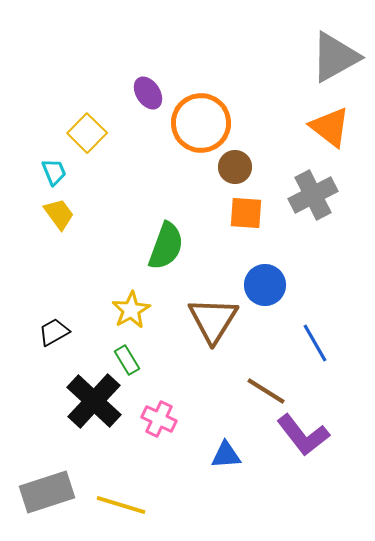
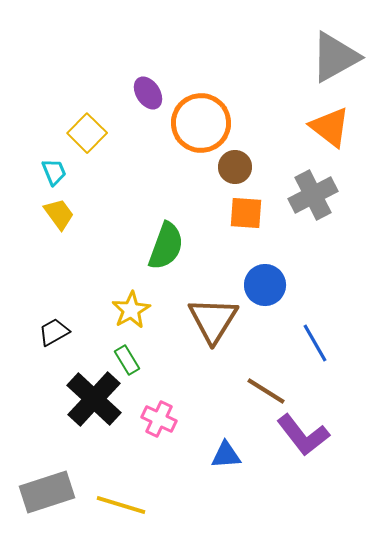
black cross: moved 2 px up
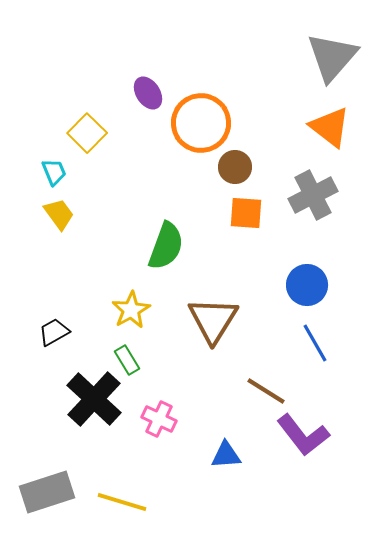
gray triangle: moved 3 px left; rotated 20 degrees counterclockwise
blue circle: moved 42 px right
yellow line: moved 1 px right, 3 px up
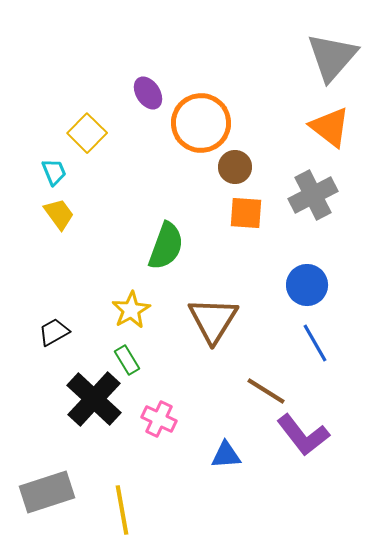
yellow line: moved 8 px down; rotated 63 degrees clockwise
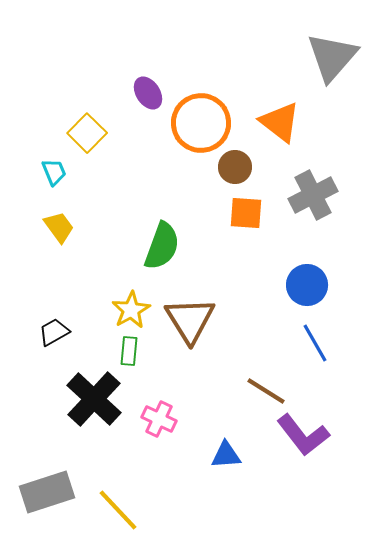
orange triangle: moved 50 px left, 5 px up
yellow trapezoid: moved 13 px down
green semicircle: moved 4 px left
brown triangle: moved 23 px left; rotated 4 degrees counterclockwise
green rectangle: moved 2 px right, 9 px up; rotated 36 degrees clockwise
yellow line: moved 4 px left; rotated 33 degrees counterclockwise
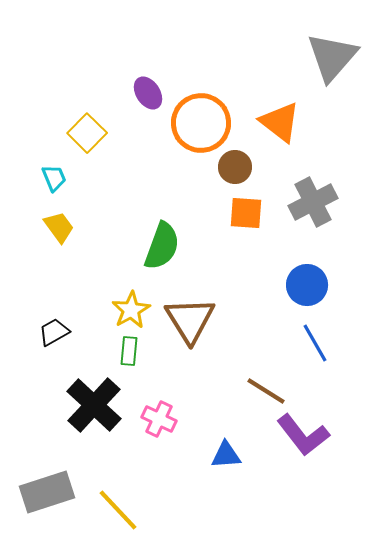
cyan trapezoid: moved 6 px down
gray cross: moved 7 px down
black cross: moved 6 px down
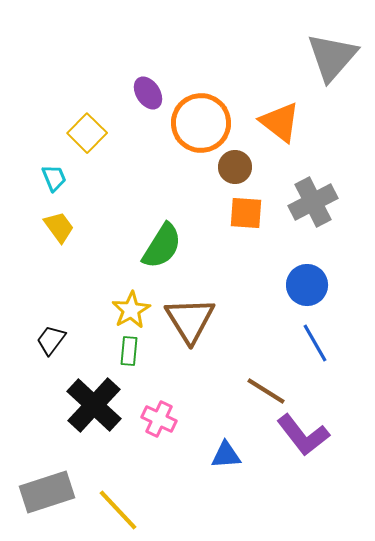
green semicircle: rotated 12 degrees clockwise
black trapezoid: moved 3 px left, 8 px down; rotated 24 degrees counterclockwise
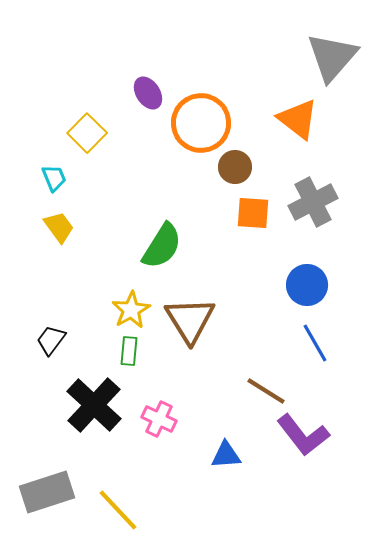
orange triangle: moved 18 px right, 3 px up
orange square: moved 7 px right
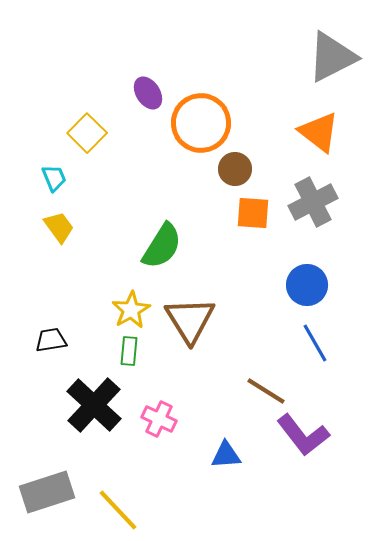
gray triangle: rotated 22 degrees clockwise
orange triangle: moved 21 px right, 13 px down
brown circle: moved 2 px down
black trapezoid: rotated 44 degrees clockwise
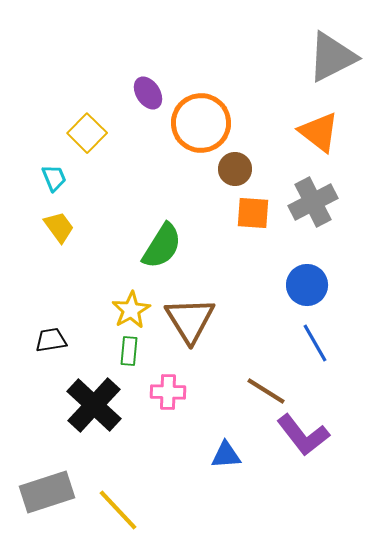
pink cross: moved 9 px right, 27 px up; rotated 24 degrees counterclockwise
